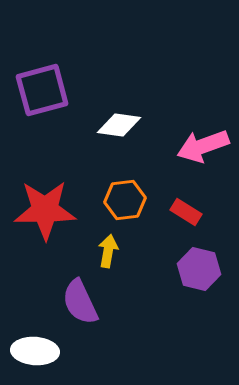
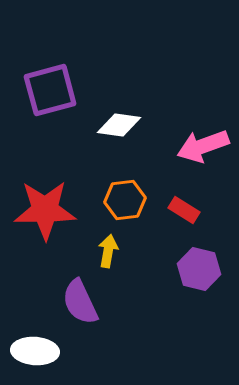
purple square: moved 8 px right
red rectangle: moved 2 px left, 2 px up
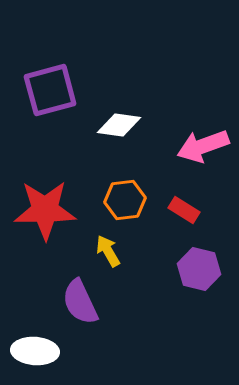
yellow arrow: rotated 40 degrees counterclockwise
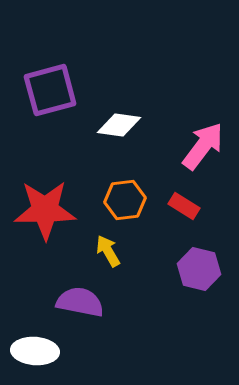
pink arrow: rotated 147 degrees clockwise
red rectangle: moved 4 px up
purple semicircle: rotated 126 degrees clockwise
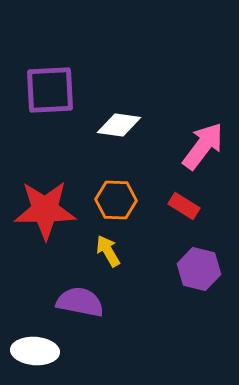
purple square: rotated 12 degrees clockwise
orange hexagon: moved 9 px left; rotated 9 degrees clockwise
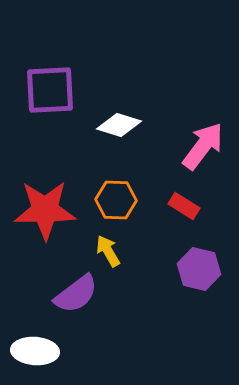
white diamond: rotated 9 degrees clockwise
purple semicircle: moved 4 px left, 8 px up; rotated 132 degrees clockwise
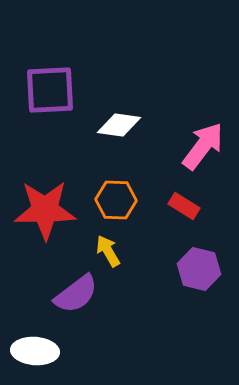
white diamond: rotated 9 degrees counterclockwise
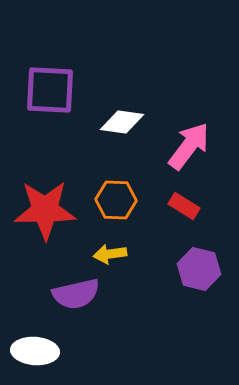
purple square: rotated 6 degrees clockwise
white diamond: moved 3 px right, 3 px up
pink arrow: moved 14 px left
yellow arrow: moved 2 px right, 3 px down; rotated 68 degrees counterclockwise
purple semicircle: rotated 24 degrees clockwise
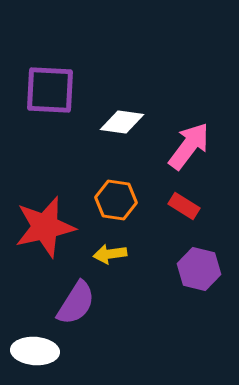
orange hexagon: rotated 6 degrees clockwise
red star: moved 17 px down; rotated 12 degrees counterclockwise
purple semicircle: moved 9 px down; rotated 45 degrees counterclockwise
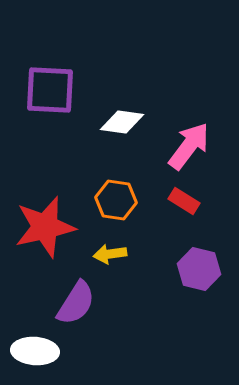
red rectangle: moved 5 px up
